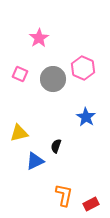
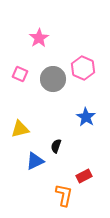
yellow triangle: moved 1 px right, 4 px up
red rectangle: moved 7 px left, 28 px up
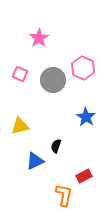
gray circle: moved 1 px down
yellow triangle: moved 3 px up
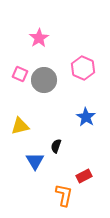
gray circle: moved 9 px left
blue triangle: rotated 36 degrees counterclockwise
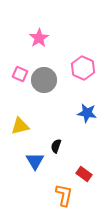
blue star: moved 1 px right, 4 px up; rotated 24 degrees counterclockwise
red rectangle: moved 2 px up; rotated 63 degrees clockwise
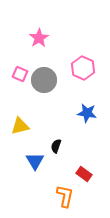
orange L-shape: moved 1 px right, 1 px down
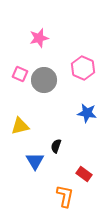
pink star: rotated 18 degrees clockwise
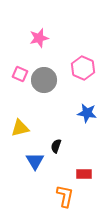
yellow triangle: moved 2 px down
red rectangle: rotated 35 degrees counterclockwise
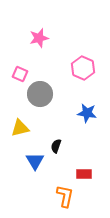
gray circle: moved 4 px left, 14 px down
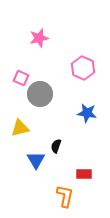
pink square: moved 1 px right, 4 px down
blue triangle: moved 1 px right, 1 px up
